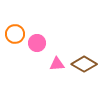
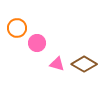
orange circle: moved 2 px right, 6 px up
pink triangle: rotated 21 degrees clockwise
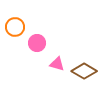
orange circle: moved 2 px left, 1 px up
brown diamond: moved 7 px down
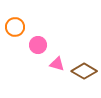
pink circle: moved 1 px right, 2 px down
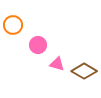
orange circle: moved 2 px left, 2 px up
